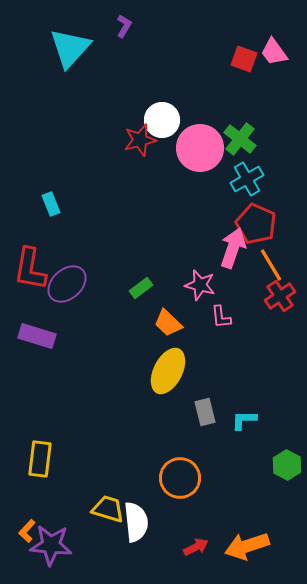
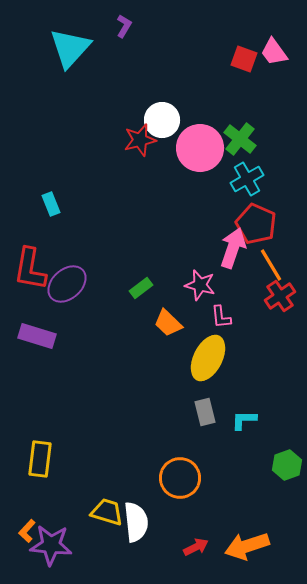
yellow ellipse: moved 40 px right, 13 px up
green hexagon: rotated 12 degrees clockwise
yellow trapezoid: moved 1 px left, 3 px down
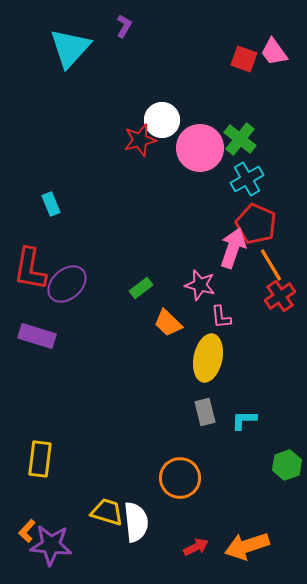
yellow ellipse: rotated 15 degrees counterclockwise
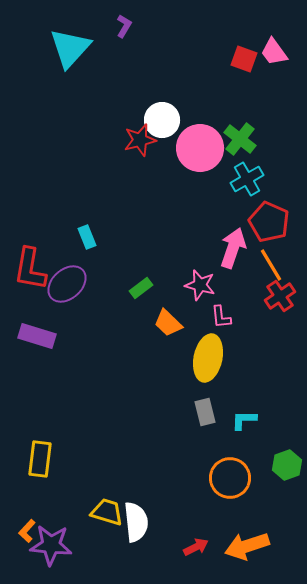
cyan rectangle: moved 36 px right, 33 px down
red pentagon: moved 13 px right, 2 px up
orange circle: moved 50 px right
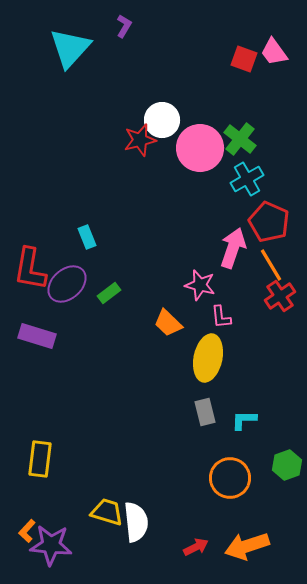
green rectangle: moved 32 px left, 5 px down
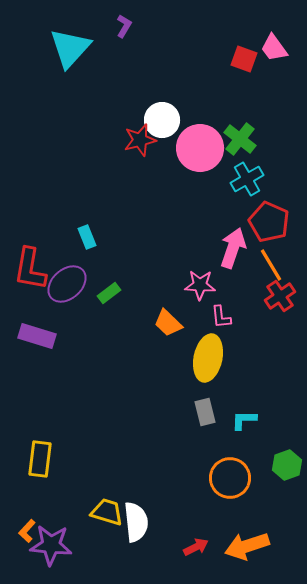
pink trapezoid: moved 4 px up
pink star: rotated 12 degrees counterclockwise
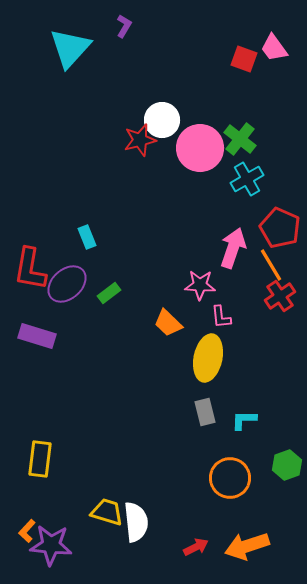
red pentagon: moved 11 px right, 6 px down
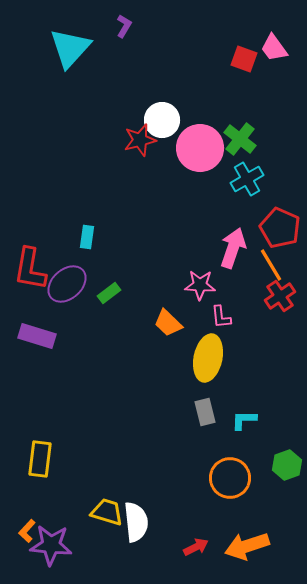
cyan rectangle: rotated 30 degrees clockwise
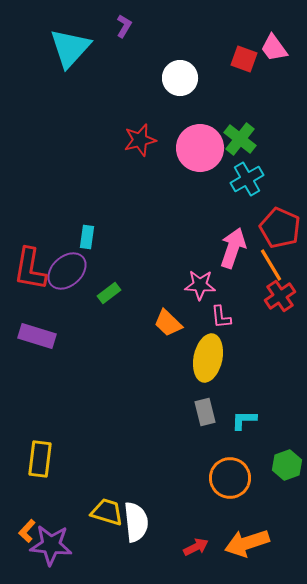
white circle: moved 18 px right, 42 px up
purple ellipse: moved 13 px up
orange arrow: moved 3 px up
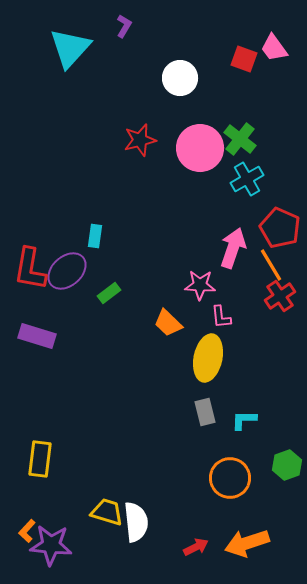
cyan rectangle: moved 8 px right, 1 px up
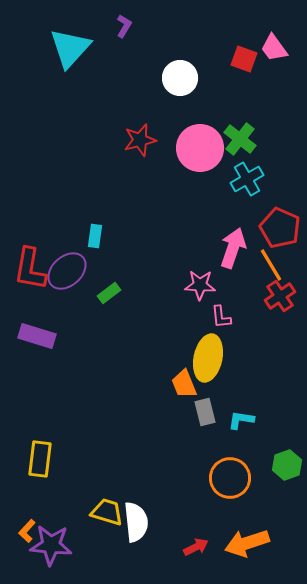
orange trapezoid: moved 16 px right, 61 px down; rotated 24 degrees clockwise
cyan L-shape: moved 3 px left; rotated 8 degrees clockwise
